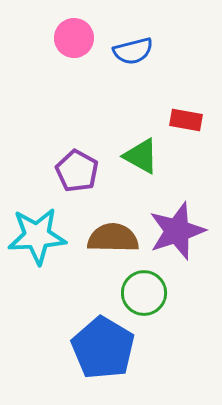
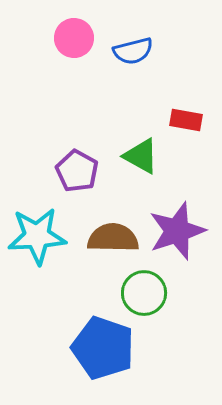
blue pentagon: rotated 12 degrees counterclockwise
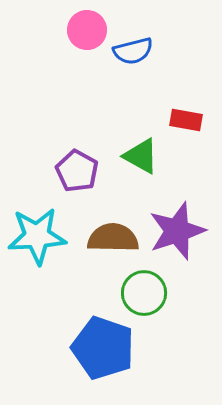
pink circle: moved 13 px right, 8 px up
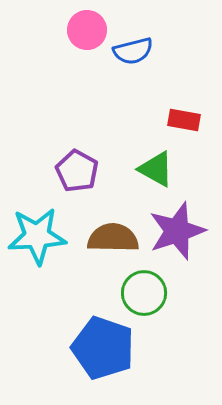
red rectangle: moved 2 px left
green triangle: moved 15 px right, 13 px down
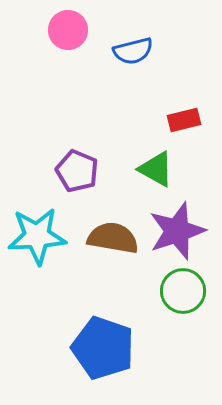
pink circle: moved 19 px left
red rectangle: rotated 24 degrees counterclockwise
purple pentagon: rotated 6 degrees counterclockwise
brown semicircle: rotated 9 degrees clockwise
green circle: moved 39 px right, 2 px up
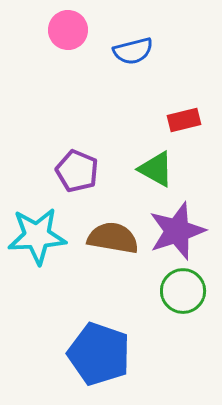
blue pentagon: moved 4 px left, 6 px down
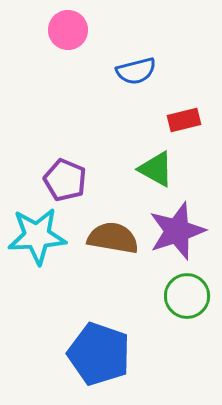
blue semicircle: moved 3 px right, 20 px down
purple pentagon: moved 12 px left, 9 px down
green circle: moved 4 px right, 5 px down
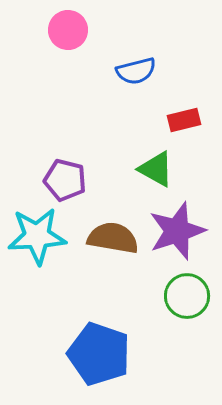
purple pentagon: rotated 9 degrees counterclockwise
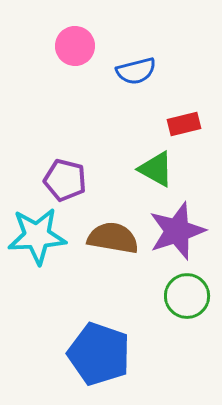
pink circle: moved 7 px right, 16 px down
red rectangle: moved 4 px down
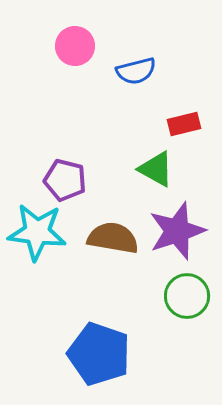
cyan star: moved 4 px up; rotated 10 degrees clockwise
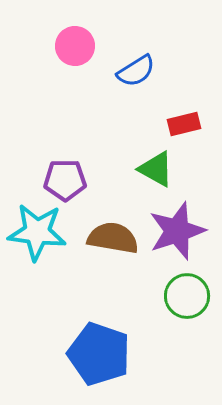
blue semicircle: rotated 18 degrees counterclockwise
purple pentagon: rotated 15 degrees counterclockwise
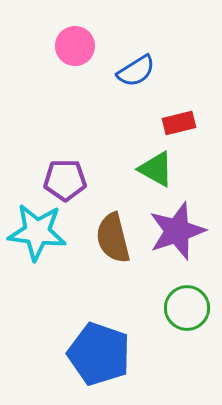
red rectangle: moved 5 px left, 1 px up
brown semicircle: rotated 114 degrees counterclockwise
green circle: moved 12 px down
